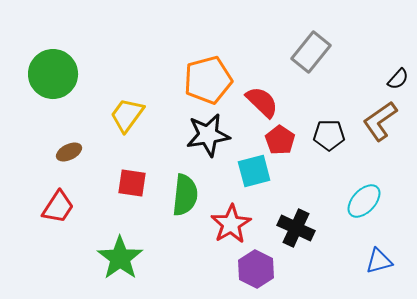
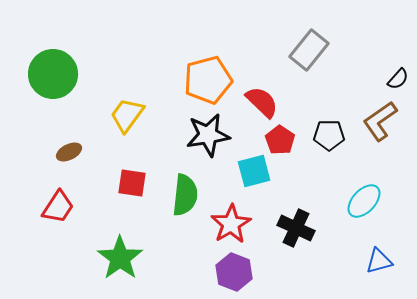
gray rectangle: moved 2 px left, 2 px up
purple hexagon: moved 22 px left, 3 px down; rotated 6 degrees counterclockwise
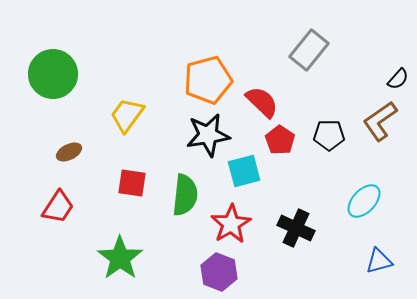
cyan square: moved 10 px left
purple hexagon: moved 15 px left
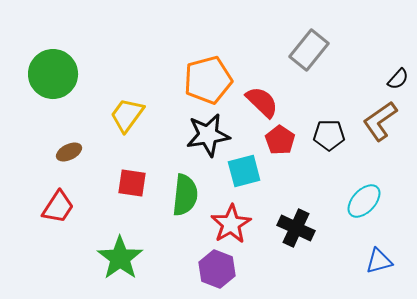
purple hexagon: moved 2 px left, 3 px up
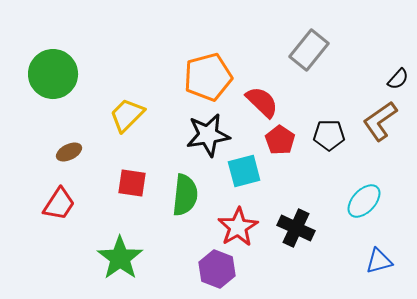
orange pentagon: moved 3 px up
yellow trapezoid: rotated 9 degrees clockwise
red trapezoid: moved 1 px right, 3 px up
red star: moved 7 px right, 3 px down
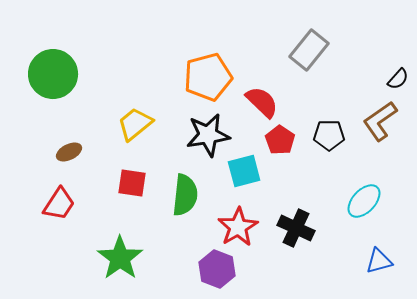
yellow trapezoid: moved 8 px right, 9 px down; rotated 6 degrees clockwise
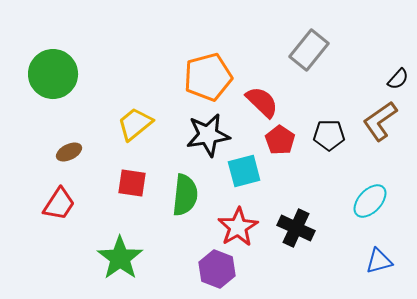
cyan ellipse: moved 6 px right
